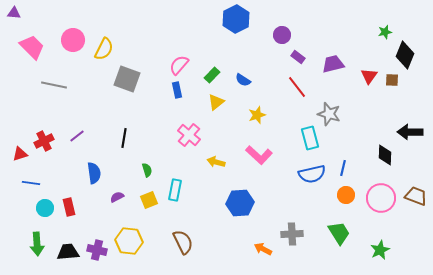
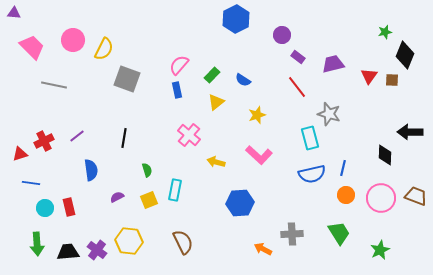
blue semicircle at (94, 173): moved 3 px left, 3 px up
purple cross at (97, 250): rotated 24 degrees clockwise
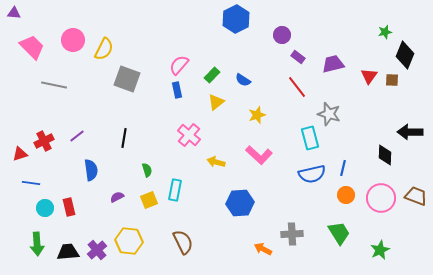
purple cross at (97, 250): rotated 12 degrees clockwise
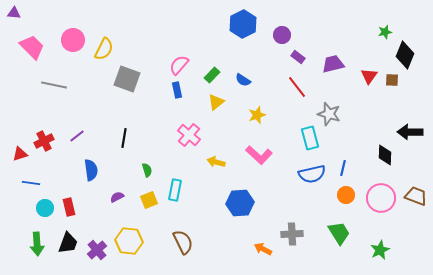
blue hexagon at (236, 19): moved 7 px right, 5 px down
black trapezoid at (68, 252): moved 9 px up; rotated 115 degrees clockwise
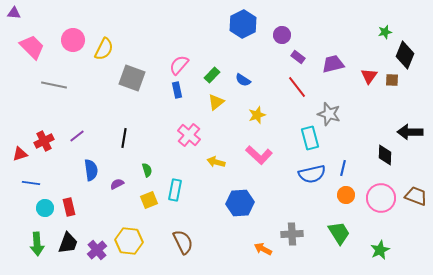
gray square at (127, 79): moved 5 px right, 1 px up
purple semicircle at (117, 197): moved 13 px up
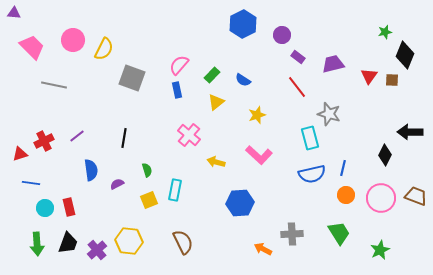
black diamond at (385, 155): rotated 25 degrees clockwise
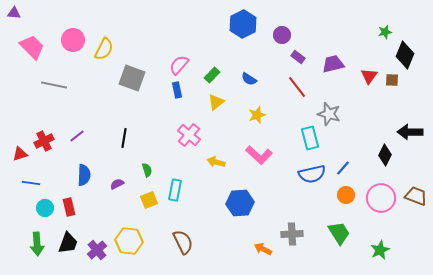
blue semicircle at (243, 80): moved 6 px right, 1 px up
blue line at (343, 168): rotated 28 degrees clockwise
blue semicircle at (91, 170): moved 7 px left, 5 px down; rotated 10 degrees clockwise
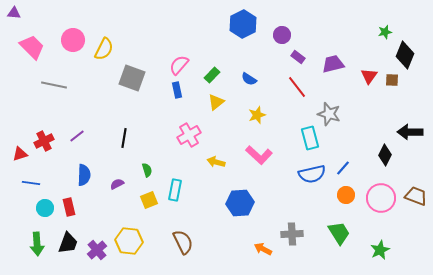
pink cross at (189, 135): rotated 20 degrees clockwise
